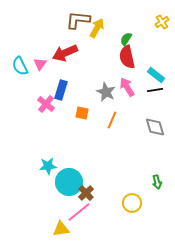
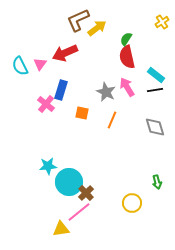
brown L-shape: rotated 30 degrees counterclockwise
yellow arrow: rotated 24 degrees clockwise
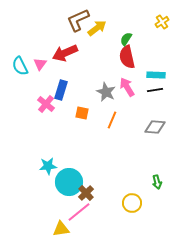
cyan rectangle: rotated 36 degrees counterclockwise
gray diamond: rotated 70 degrees counterclockwise
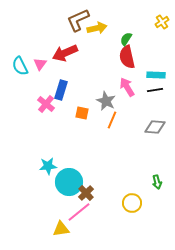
yellow arrow: rotated 24 degrees clockwise
gray star: moved 9 px down
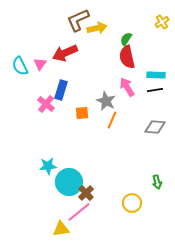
orange square: rotated 16 degrees counterclockwise
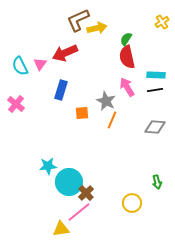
pink cross: moved 30 px left
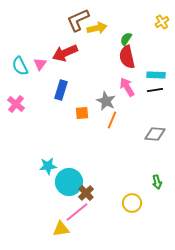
gray diamond: moved 7 px down
pink line: moved 2 px left
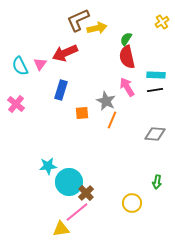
green arrow: rotated 24 degrees clockwise
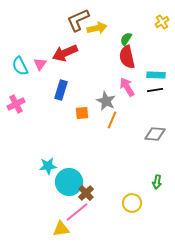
pink cross: rotated 24 degrees clockwise
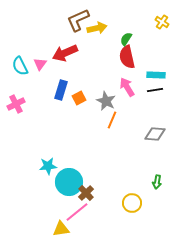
yellow cross: rotated 24 degrees counterclockwise
orange square: moved 3 px left, 15 px up; rotated 24 degrees counterclockwise
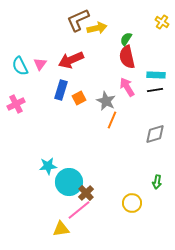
red arrow: moved 6 px right, 7 px down
gray diamond: rotated 20 degrees counterclockwise
pink line: moved 2 px right, 2 px up
